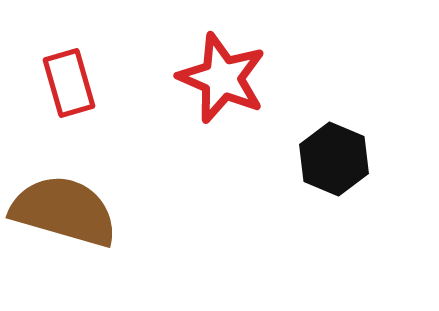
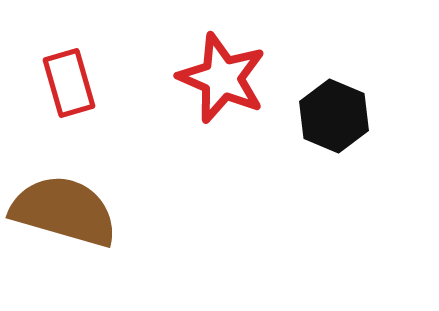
black hexagon: moved 43 px up
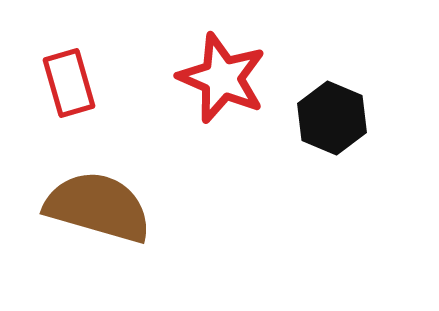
black hexagon: moved 2 px left, 2 px down
brown semicircle: moved 34 px right, 4 px up
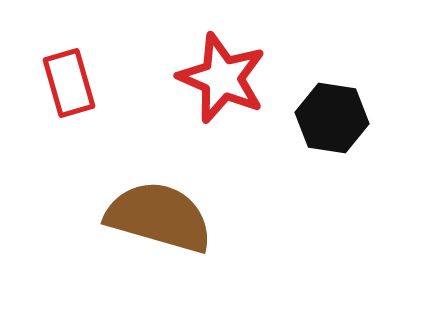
black hexagon: rotated 14 degrees counterclockwise
brown semicircle: moved 61 px right, 10 px down
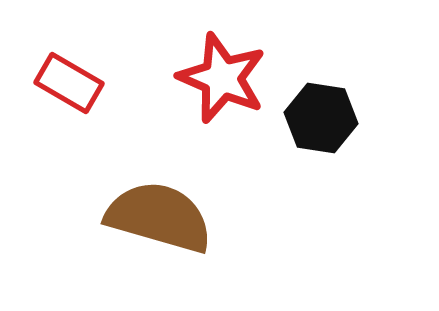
red rectangle: rotated 44 degrees counterclockwise
black hexagon: moved 11 px left
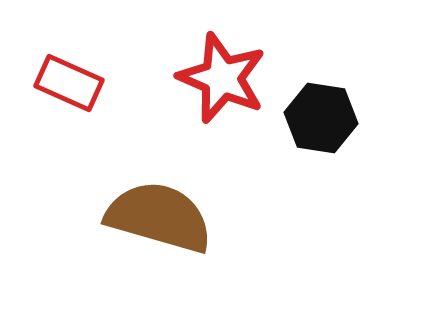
red rectangle: rotated 6 degrees counterclockwise
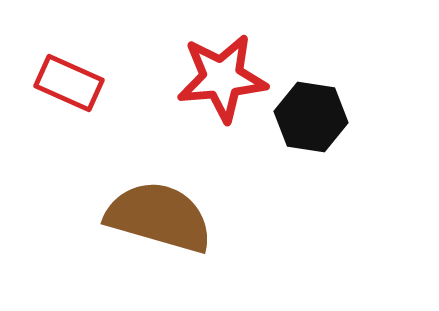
red star: rotated 28 degrees counterclockwise
black hexagon: moved 10 px left, 1 px up
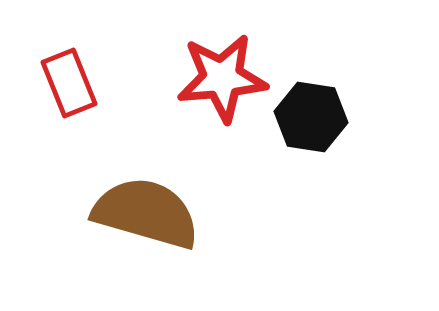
red rectangle: rotated 44 degrees clockwise
brown semicircle: moved 13 px left, 4 px up
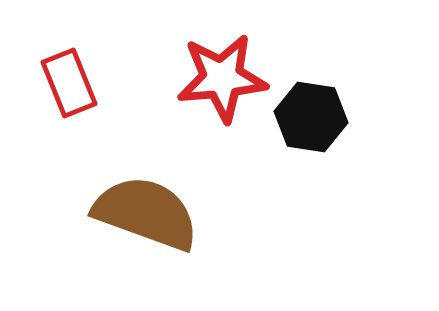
brown semicircle: rotated 4 degrees clockwise
